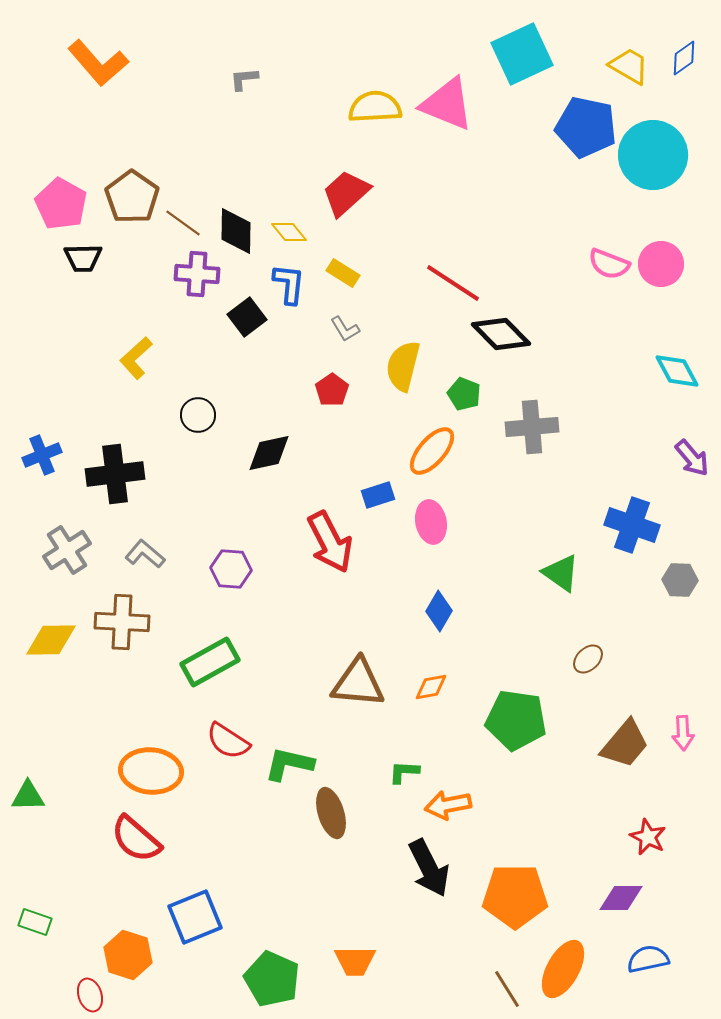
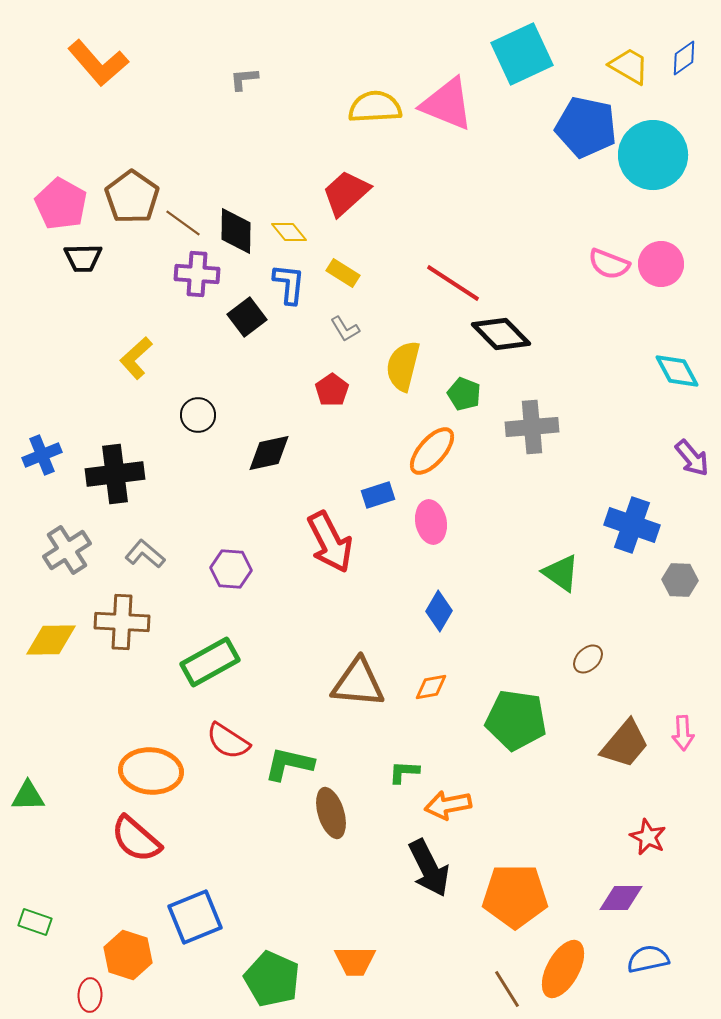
red ellipse at (90, 995): rotated 20 degrees clockwise
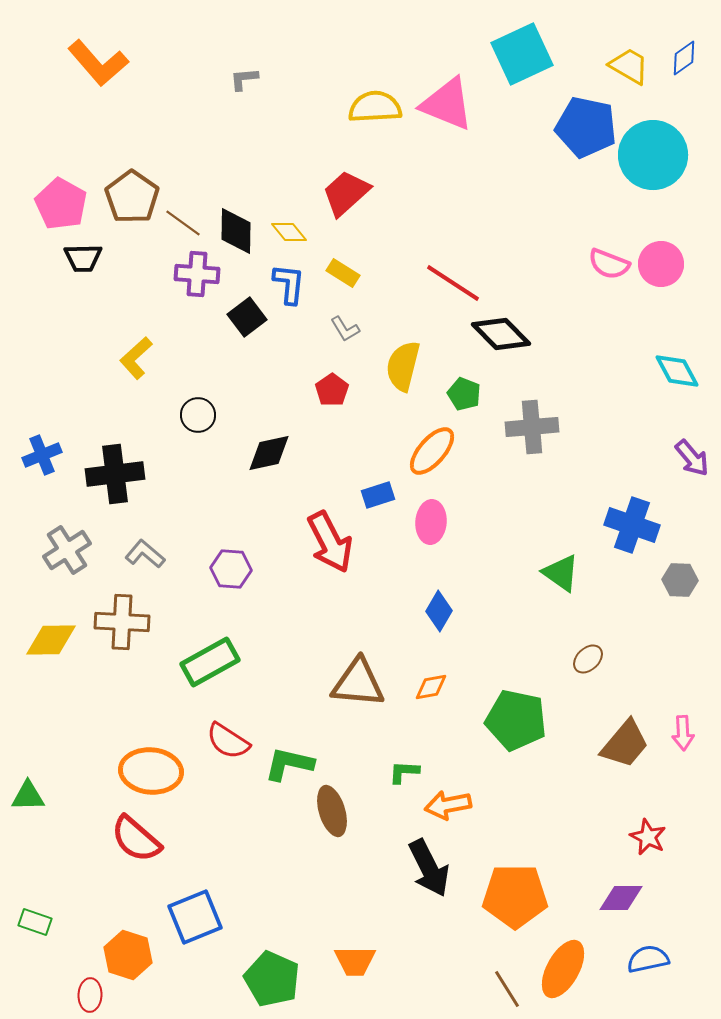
pink ellipse at (431, 522): rotated 15 degrees clockwise
green pentagon at (516, 720): rotated 4 degrees clockwise
brown ellipse at (331, 813): moved 1 px right, 2 px up
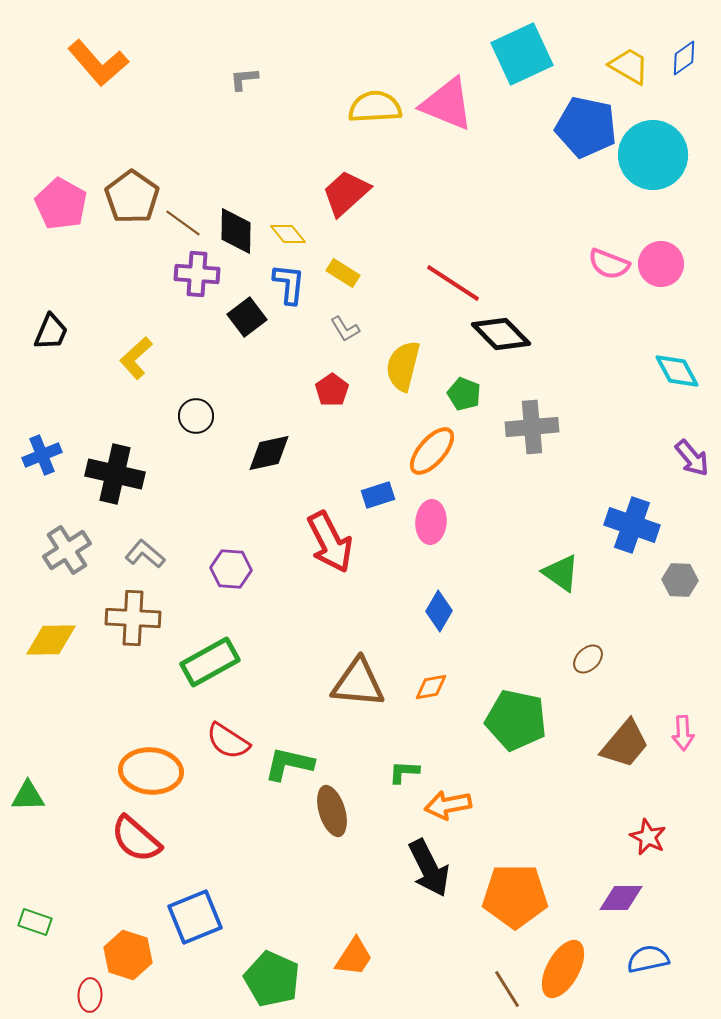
yellow diamond at (289, 232): moved 1 px left, 2 px down
black trapezoid at (83, 258): moved 32 px left, 74 px down; rotated 66 degrees counterclockwise
black circle at (198, 415): moved 2 px left, 1 px down
black cross at (115, 474): rotated 20 degrees clockwise
brown cross at (122, 622): moved 11 px right, 4 px up
orange trapezoid at (355, 961): moved 1 px left, 4 px up; rotated 57 degrees counterclockwise
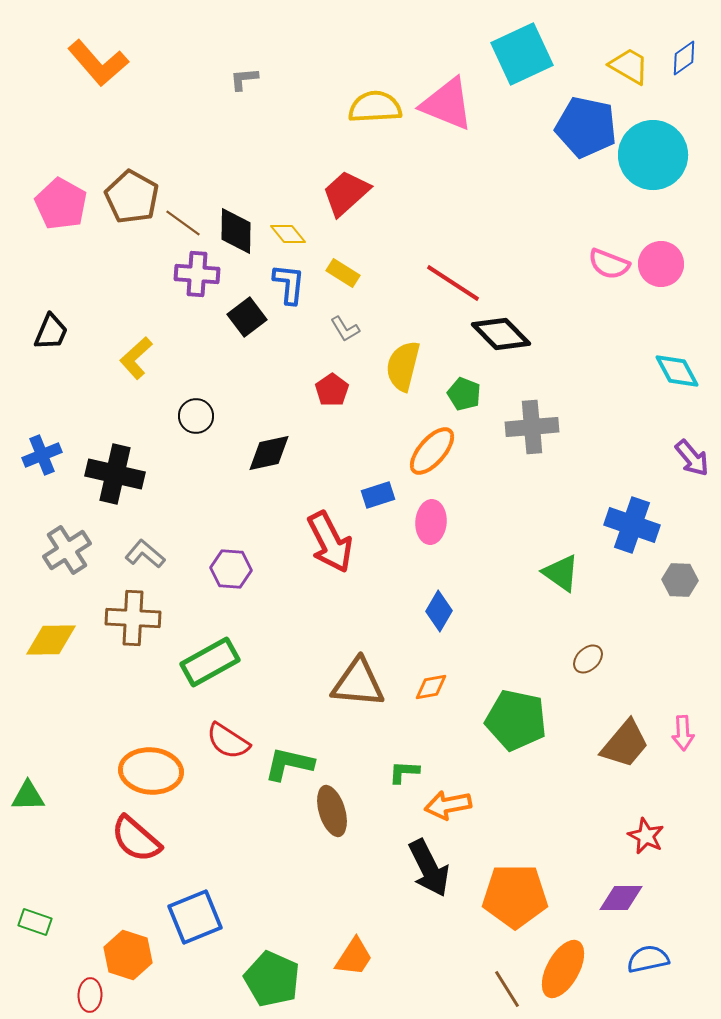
brown pentagon at (132, 197): rotated 6 degrees counterclockwise
red star at (648, 837): moved 2 px left, 1 px up
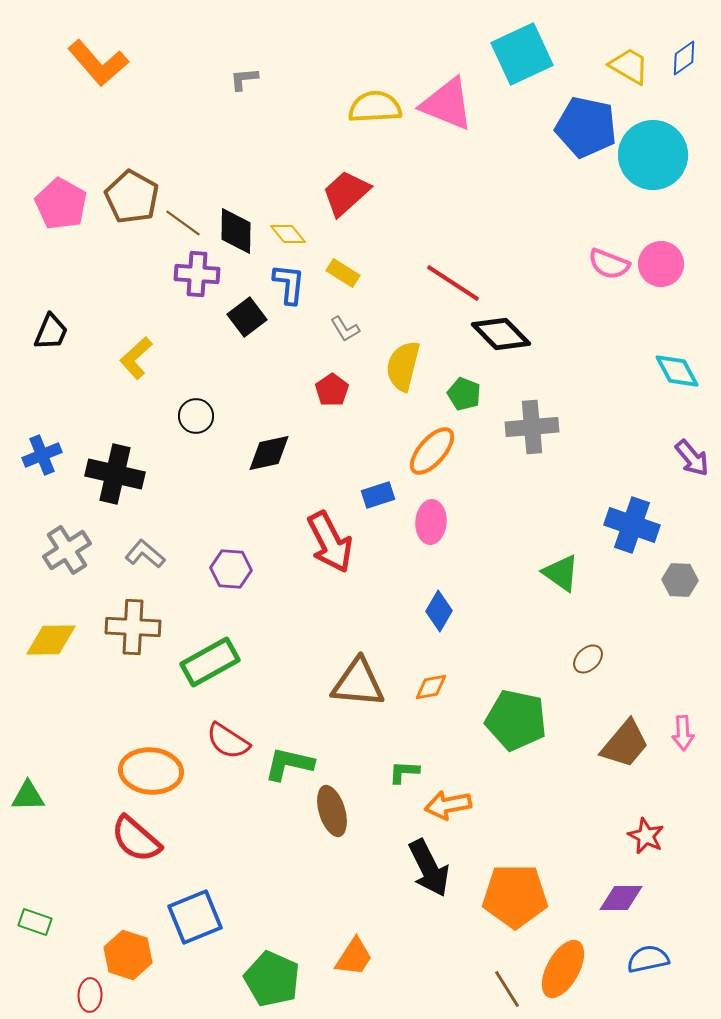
brown cross at (133, 618): moved 9 px down
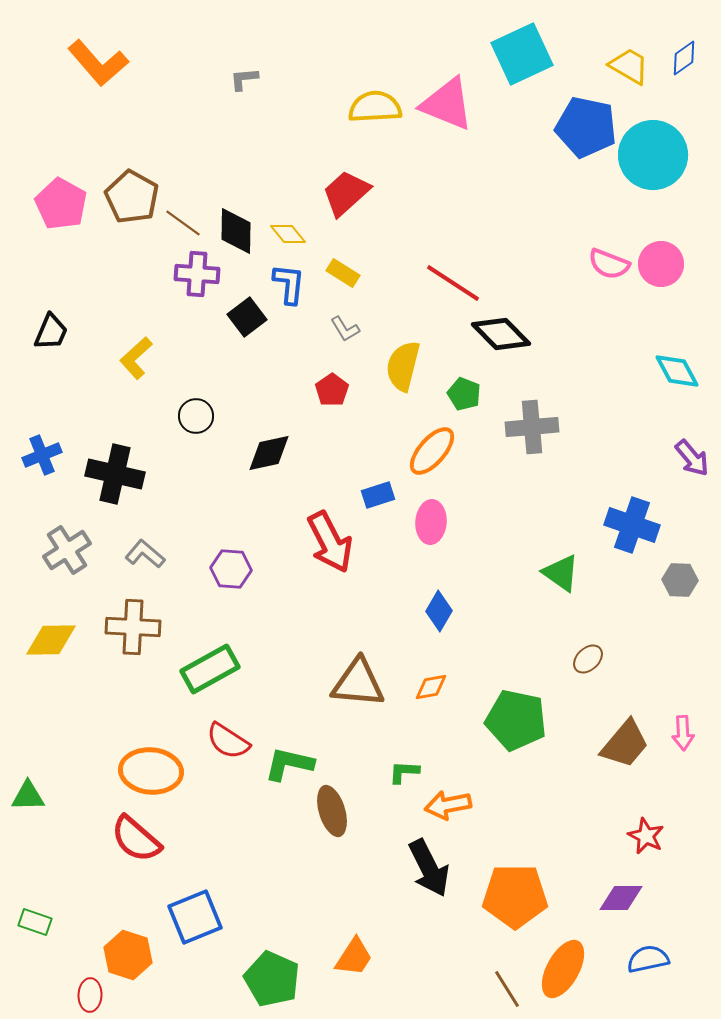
green rectangle at (210, 662): moved 7 px down
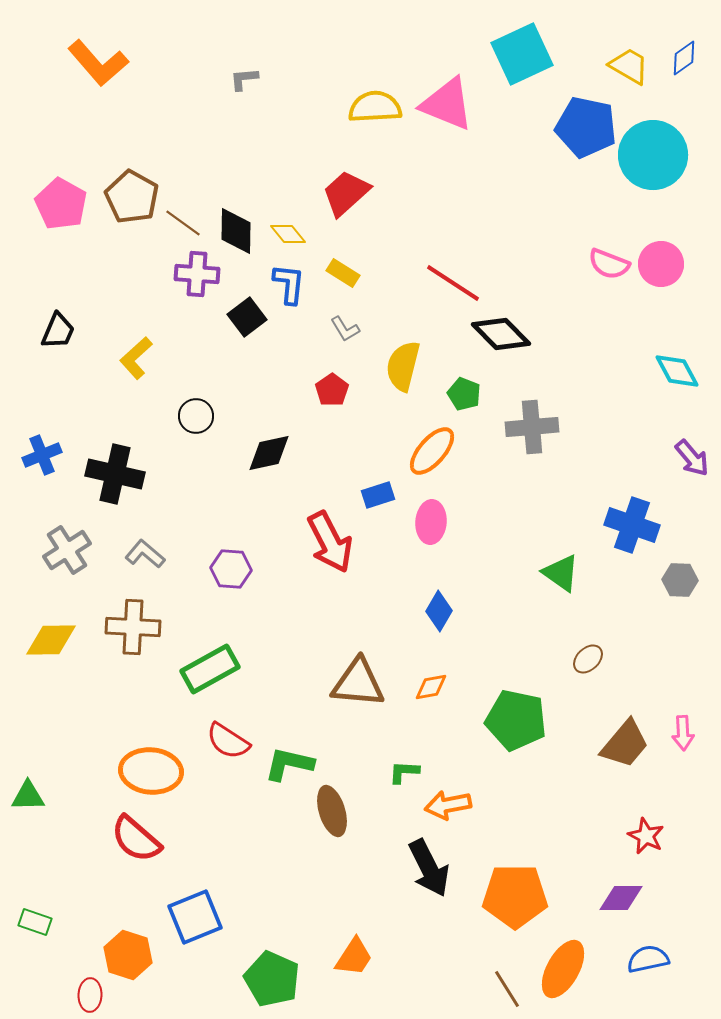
black trapezoid at (51, 332): moved 7 px right, 1 px up
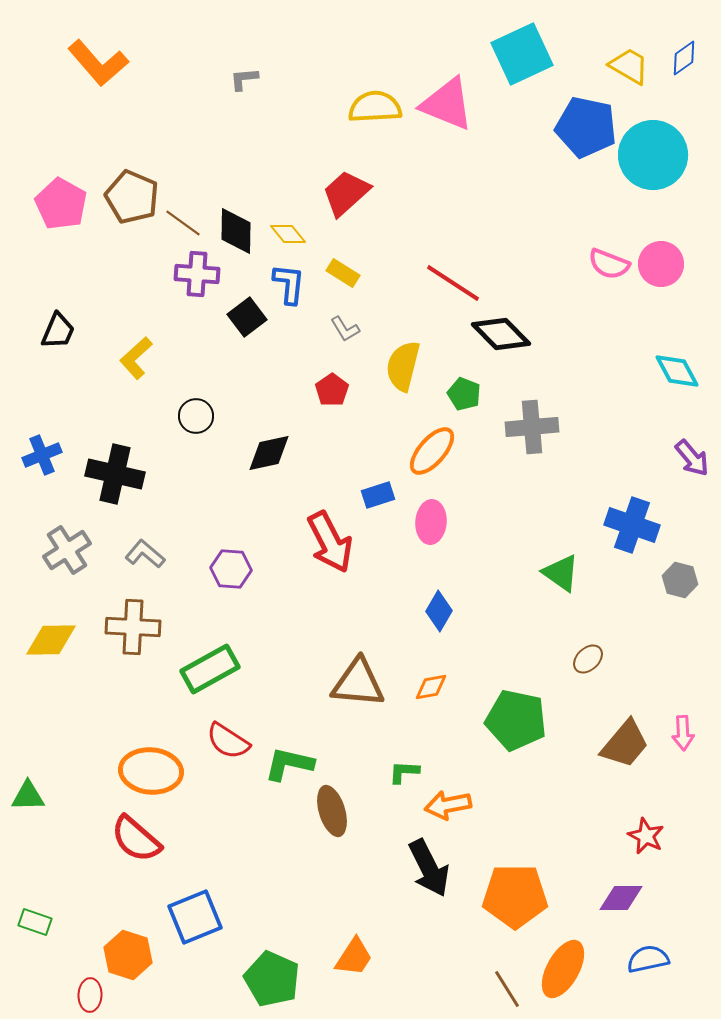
brown pentagon at (132, 197): rotated 6 degrees counterclockwise
gray hexagon at (680, 580): rotated 12 degrees clockwise
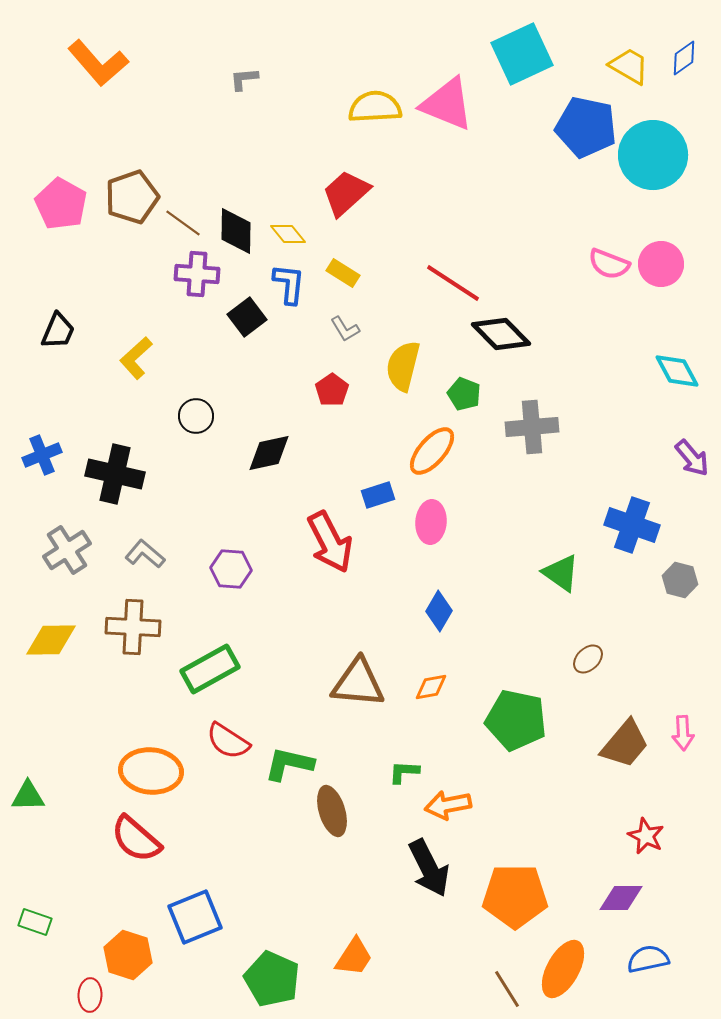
brown pentagon at (132, 197): rotated 30 degrees clockwise
